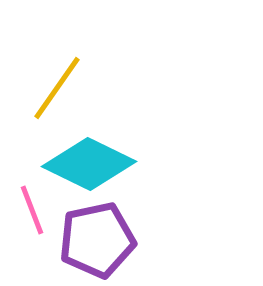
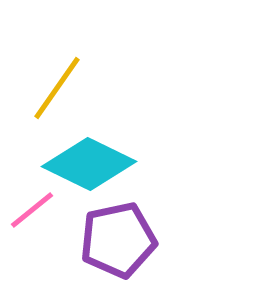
pink line: rotated 72 degrees clockwise
purple pentagon: moved 21 px right
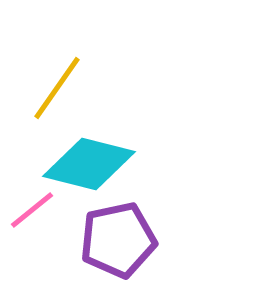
cyan diamond: rotated 12 degrees counterclockwise
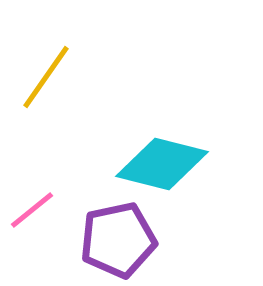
yellow line: moved 11 px left, 11 px up
cyan diamond: moved 73 px right
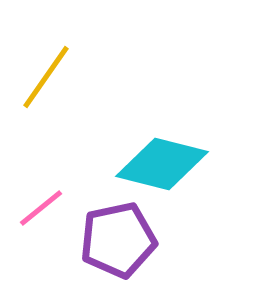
pink line: moved 9 px right, 2 px up
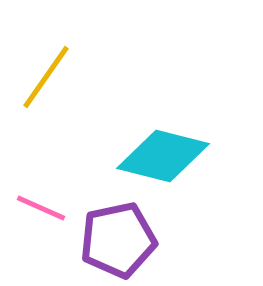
cyan diamond: moved 1 px right, 8 px up
pink line: rotated 63 degrees clockwise
